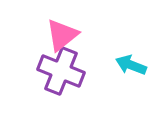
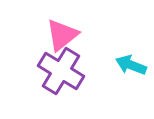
purple cross: rotated 9 degrees clockwise
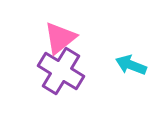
pink triangle: moved 2 px left, 3 px down
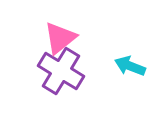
cyan arrow: moved 1 px left, 1 px down
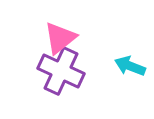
purple cross: rotated 6 degrees counterclockwise
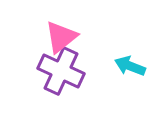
pink triangle: moved 1 px right, 1 px up
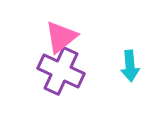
cyan arrow: rotated 116 degrees counterclockwise
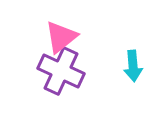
cyan arrow: moved 3 px right
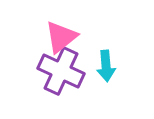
cyan arrow: moved 27 px left
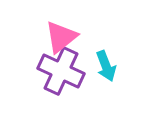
cyan arrow: rotated 16 degrees counterclockwise
